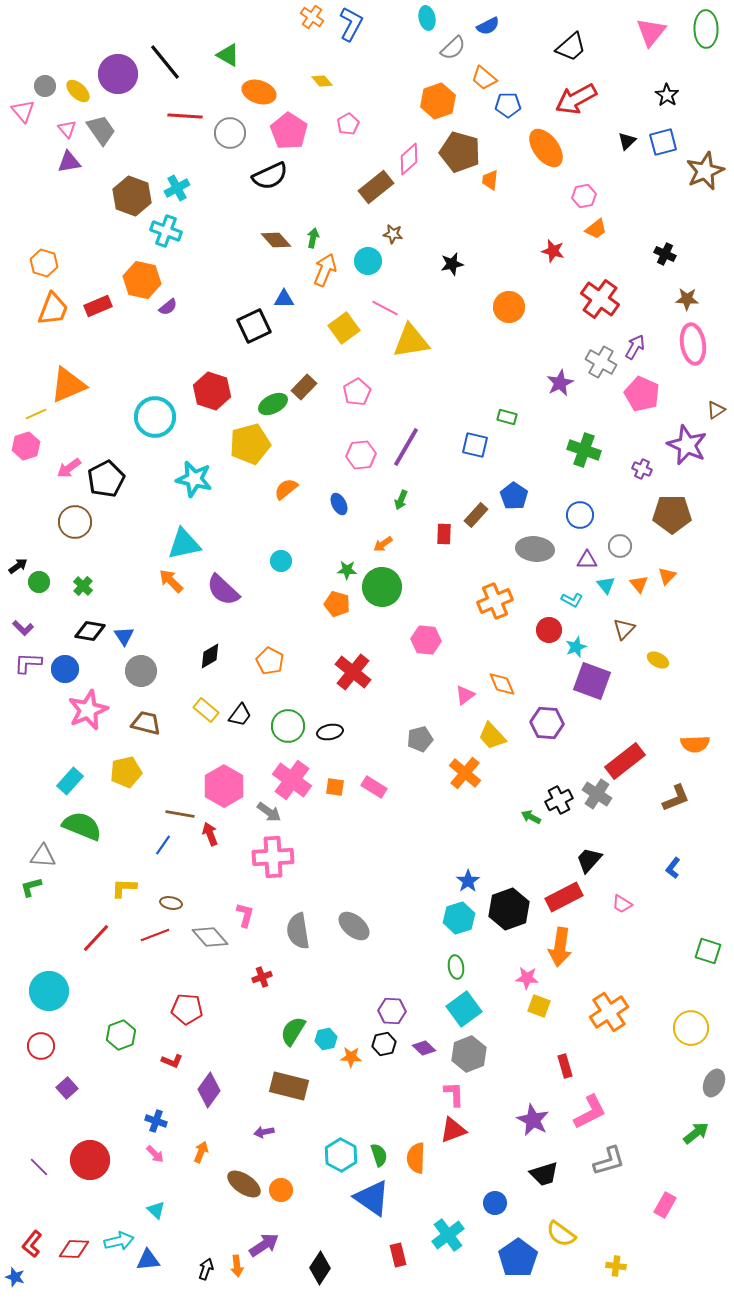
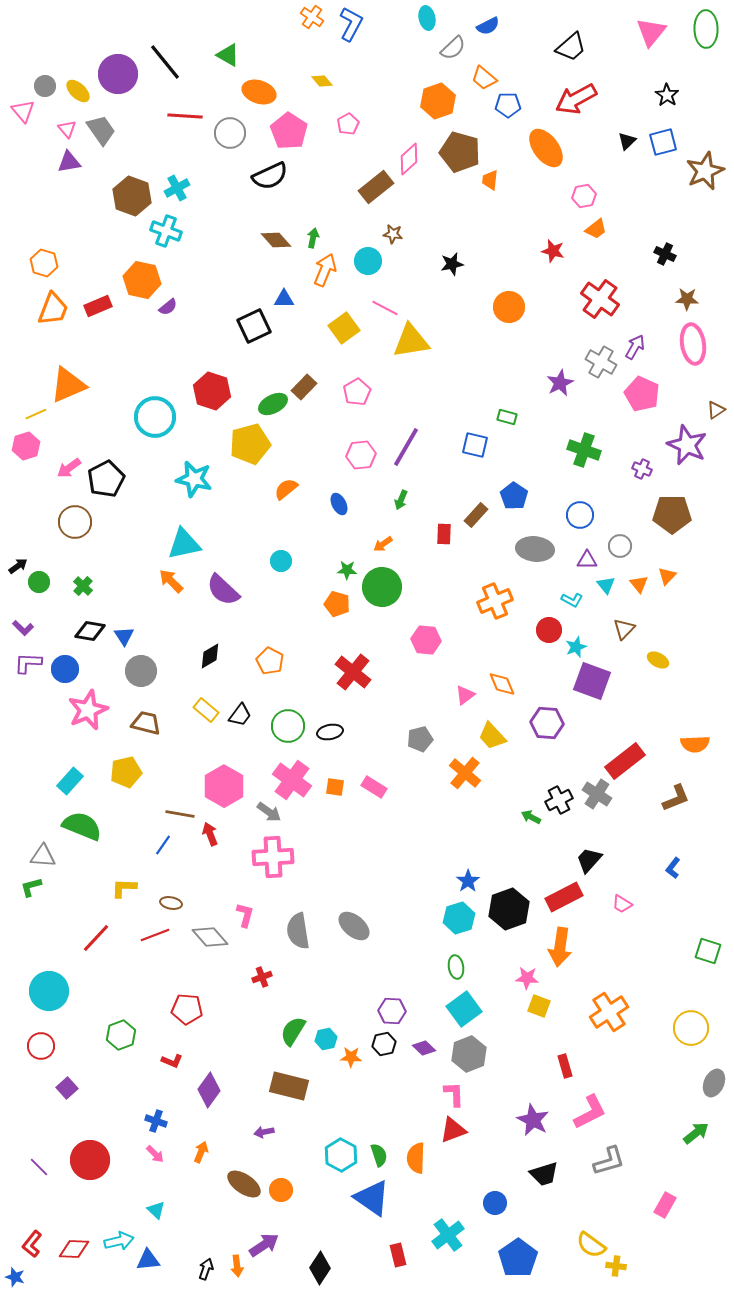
yellow semicircle at (561, 1234): moved 30 px right, 11 px down
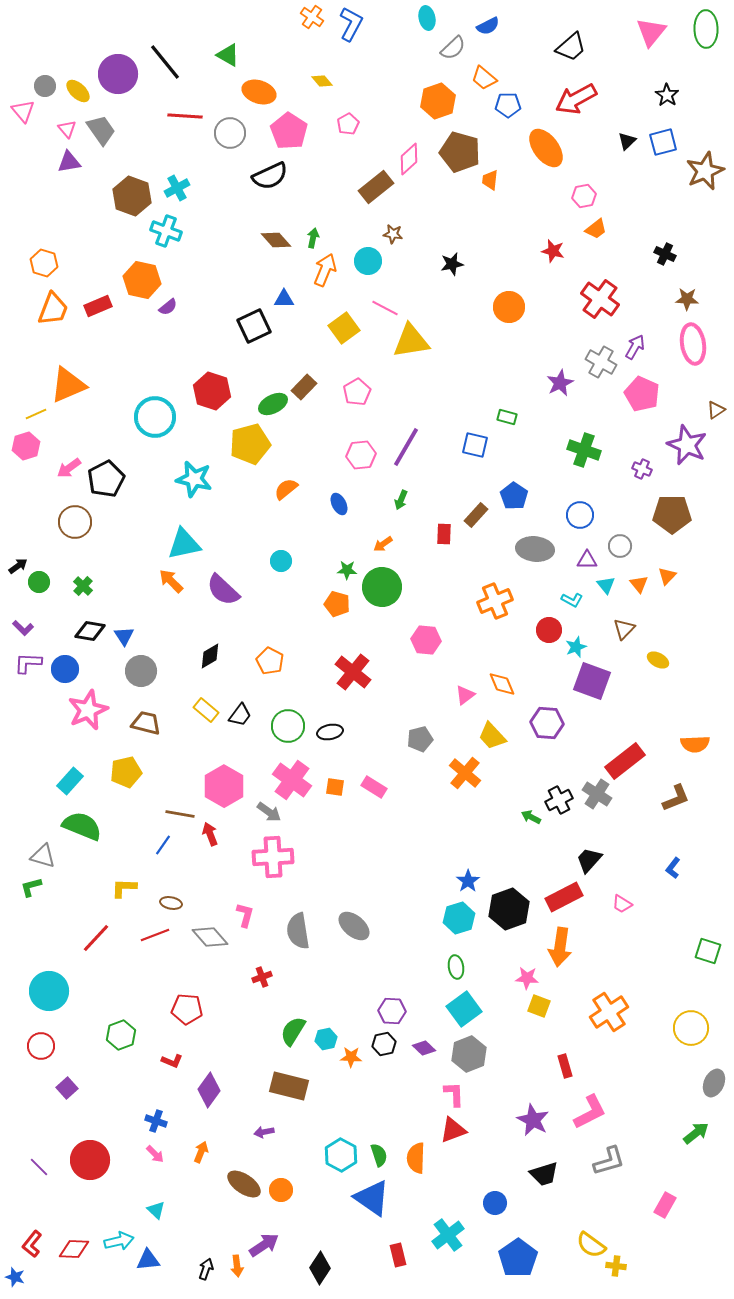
gray triangle at (43, 856): rotated 12 degrees clockwise
